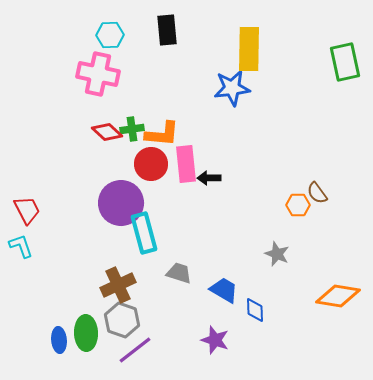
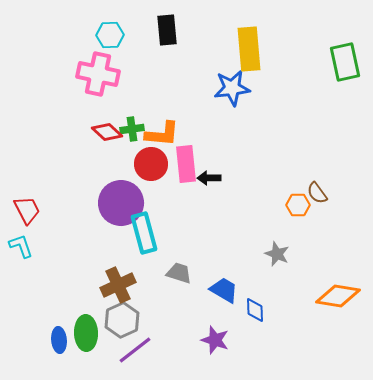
yellow rectangle: rotated 6 degrees counterclockwise
gray hexagon: rotated 16 degrees clockwise
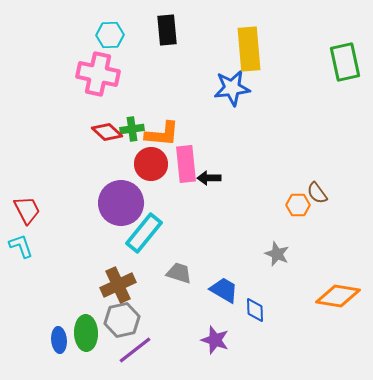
cyan rectangle: rotated 54 degrees clockwise
gray hexagon: rotated 12 degrees clockwise
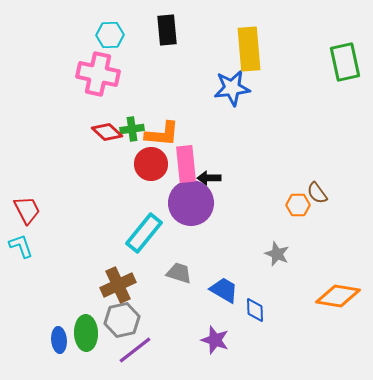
purple circle: moved 70 px right
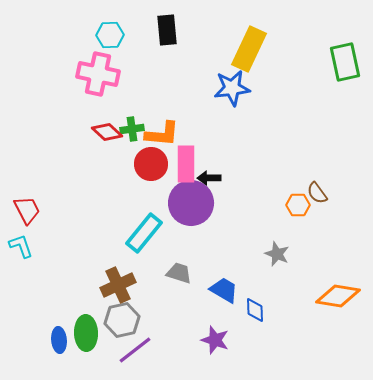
yellow rectangle: rotated 30 degrees clockwise
pink rectangle: rotated 6 degrees clockwise
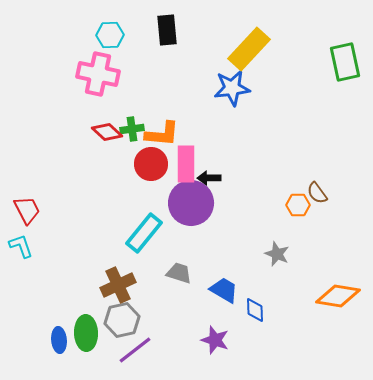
yellow rectangle: rotated 18 degrees clockwise
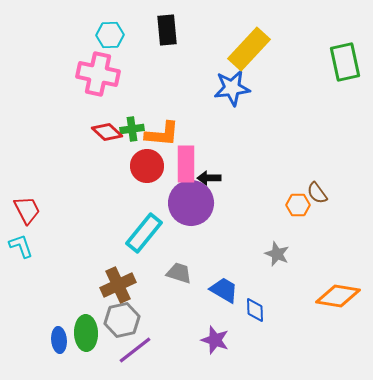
red circle: moved 4 px left, 2 px down
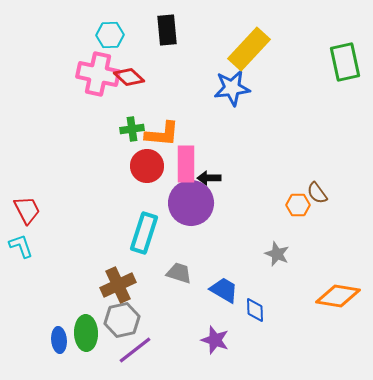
red diamond: moved 22 px right, 55 px up
cyan rectangle: rotated 21 degrees counterclockwise
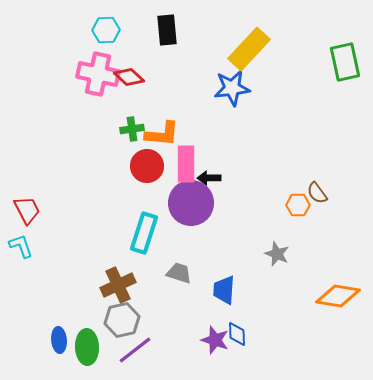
cyan hexagon: moved 4 px left, 5 px up
blue trapezoid: rotated 116 degrees counterclockwise
blue diamond: moved 18 px left, 24 px down
green ellipse: moved 1 px right, 14 px down
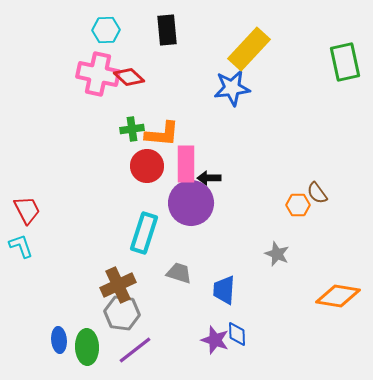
gray hexagon: moved 7 px up; rotated 20 degrees clockwise
